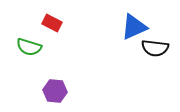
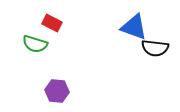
blue triangle: rotated 44 degrees clockwise
green semicircle: moved 6 px right, 3 px up
purple hexagon: moved 2 px right
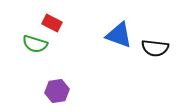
blue triangle: moved 15 px left, 8 px down
purple hexagon: rotated 15 degrees counterclockwise
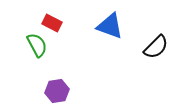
blue triangle: moved 9 px left, 9 px up
green semicircle: moved 2 px right, 1 px down; rotated 135 degrees counterclockwise
black semicircle: moved 1 px right, 1 px up; rotated 52 degrees counterclockwise
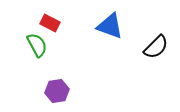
red rectangle: moved 2 px left
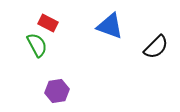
red rectangle: moved 2 px left
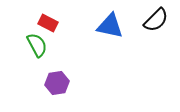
blue triangle: rotated 8 degrees counterclockwise
black semicircle: moved 27 px up
purple hexagon: moved 8 px up
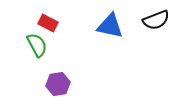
black semicircle: rotated 24 degrees clockwise
purple hexagon: moved 1 px right, 1 px down
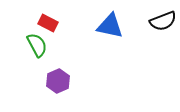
black semicircle: moved 7 px right, 1 px down
purple hexagon: moved 3 px up; rotated 15 degrees counterclockwise
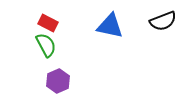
green semicircle: moved 9 px right
